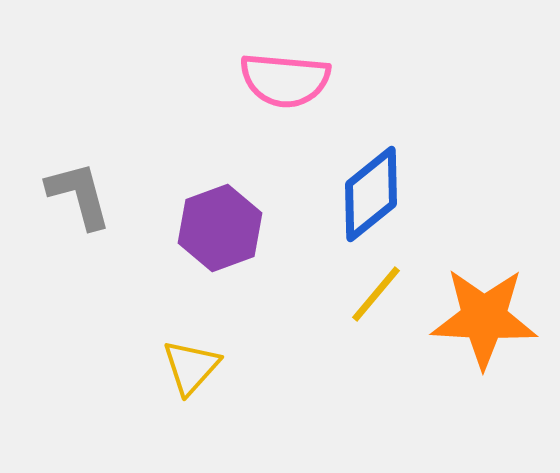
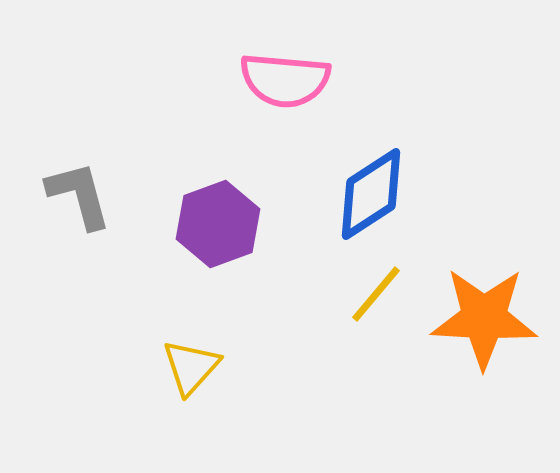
blue diamond: rotated 6 degrees clockwise
purple hexagon: moved 2 px left, 4 px up
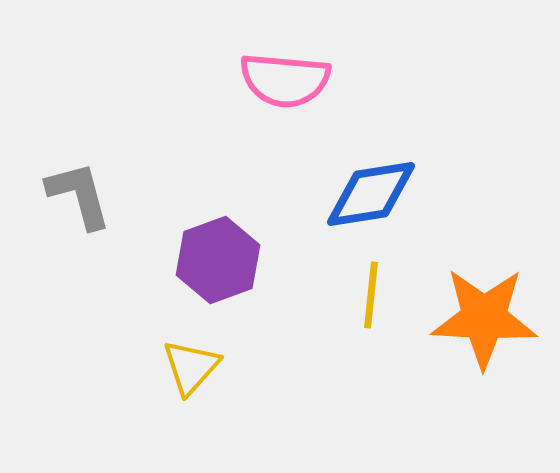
blue diamond: rotated 24 degrees clockwise
purple hexagon: moved 36 px down
yellow line: moved 5 px left, 1 px down; rotated 34 degrees counterclockwise
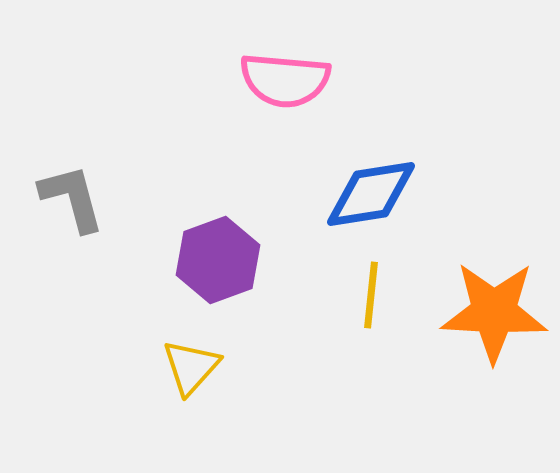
gray L-shape: moved 7 px left, 3 px down
orange star: moved 10 px right, 6 px up
